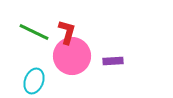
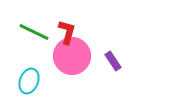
purple rectangle: rotated 60 degrees clockwise
cyan ellipse: moved 5 px left
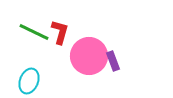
red L-shape: moved 7 px left
pink circle: moved 17 px right
purple rectangle: rotated 12 degrees clockwise
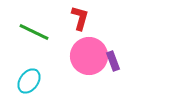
red L-shape: moved 20 px right, 14 px up
cyan ellipse: rotated 15 degrees clockwise
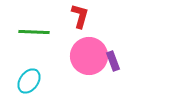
red L-shape: moved 2 px up
green line: rotated 24 degrees counterclockwise
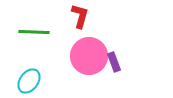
purple rectangle: moved 1 px right, 1 px down
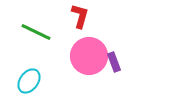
green line: moved 2 px right; rotated 24 degrees clockwise
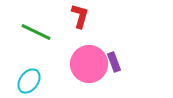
pink circle: moved 8 px down
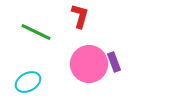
cyan ellipse: moved 1 px left, 1 px down; rotated 25 degrees clockwise
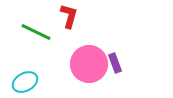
red L-shape: moved 11 px left
purple rectangle: moved 1 px right, 1 px down
cyan ellipse: moved 3 px left
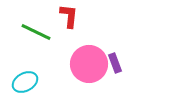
red L-shape: rotated 10 degrees counterclockwise
